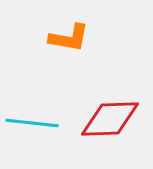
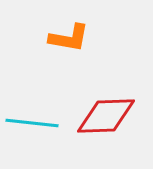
red diamond: moved 4 px left, 3 px up
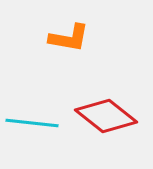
red diamond: rotated 40 degrees clockwise
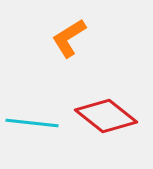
orange L-shape: rotated 138 degrees clockwise
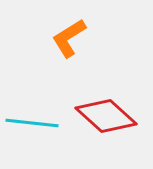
red diamond: rotated 4 degrees clockwise
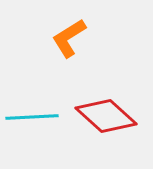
cyan line: moved 6 px up; rotated 9 degrees counterclockwise
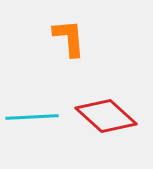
orange L-shape: rotated 117 degrees clockwise
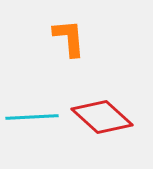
red diamond: moved 4 px left, 1 px down
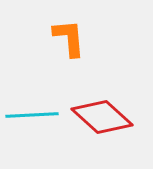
cyan line: moved 2 px up
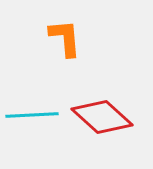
orange L-shape: moved 4 px left
